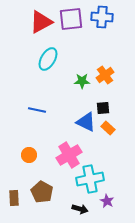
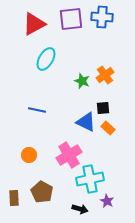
red triangle: moved 7 px left, 2 px down
cyan ellipse: moved 2 px left
green star: rotated 21 degrees clockwise
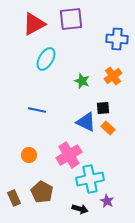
blue cross: moved 15 px right, 22 px down
orange cross: moved 8 px right, 1 px down
brown rectangle: rotated 21 degrees counterclockwise
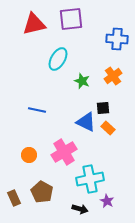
red triangle: rotated 15 degrees clockwise
cyan ellipse: moved 12 px right
pink cross: moved 5 px left, 3 px up
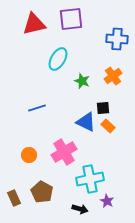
blue line: moved 2 px up; rotated 30 degrees counterclockwise
orange rectangle: moved 2 px up
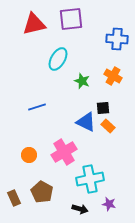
orange cross: rotated 24 degrees counterclockwise
blue line: moved 1 px up
purple star: moved 2 px right, 3 px down; rotated 16 degrees counterclockwise
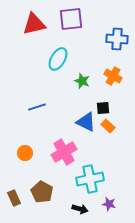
orange circle: moved 4 px left, 2 px up
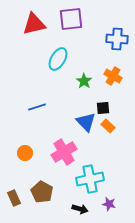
green star: moved 2 px right; rotated 14 degrees clockwise
blue triangle: rotated 20 degrees clockwise
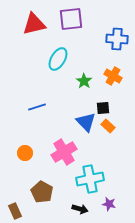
brown rectangle: moved 1 px right, 13 px down
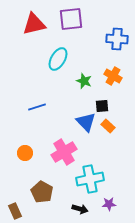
green star: rotated 14 degrees counterclockwise
black square: moved 1 px left, 2 px up
purple star: rotated 16 degrees counterclockwise
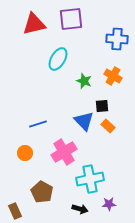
blue line: moved 1 px right, 17 px down
blue triangle: moved 2 px left, 1 px up
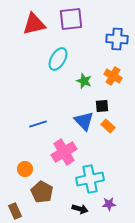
orange circle: moved 16 px down
